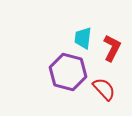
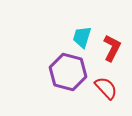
cyan trapezoid: moved 1 px left, 1 px up; rotated 10 degrees clockwise
red semicircle: moved 2 px right, 1 px up
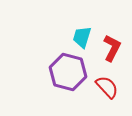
red semicircle: moved 1 px right, 1 px up
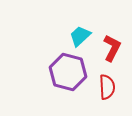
cyan trapezoid: moved 2 px left, 1 px up; rotated 30 degrees clockwise
red semicircle: rotated 40 degrees clockwise
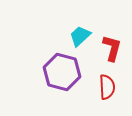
red L-shape: rotated 12 degrees counterclockwise
purple hexagon: moved 6 px left
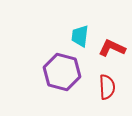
cyan trapezoid: rotated 40 degrees counterclockwise
red L-shape: rotated 80 degrees counterclockwise
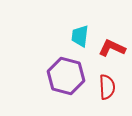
purple hexagon: moved 4 px right, 4 px down
